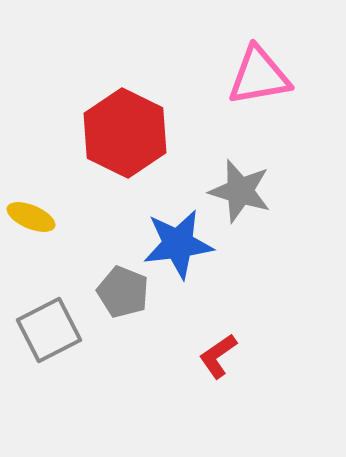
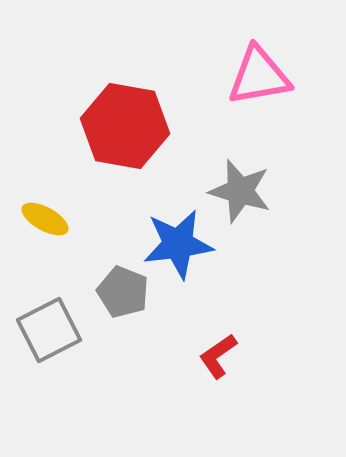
red hexagon: moved 7 px up; rotated 16 degrees counterclockwise
yellow ellipse: moved 14 px right, 2 px down; rotated 6 degrees clockwise
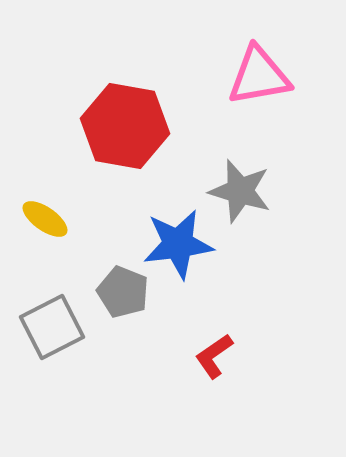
yellow ellipse: rotated 6 degrees clockwise
gray square: moved 3 px right, 3 px up
red L-shape: moved 4 px left
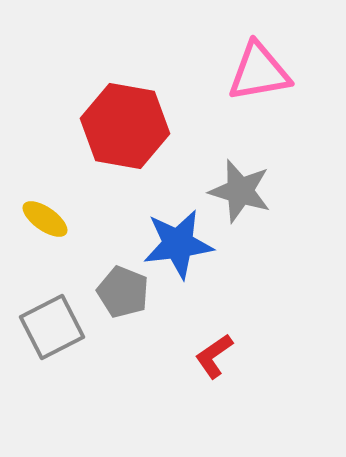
pink triangle: moved 4 px up
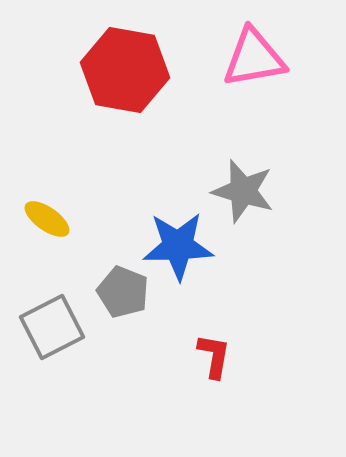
pink triangle: moved 5 px left, 14 px up
red hexagon: moved 56 px up
gray star: moved 3 px right
yellow ellipse: moved 2 px right
blue star: moved 2 px down; rotated 6 degrees clockwise
red L-shape: rotated 135 degrees clockwise
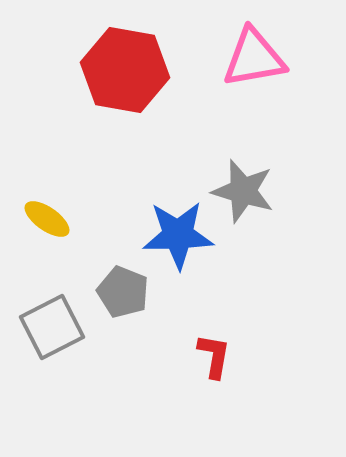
blue star: moved 11 px up
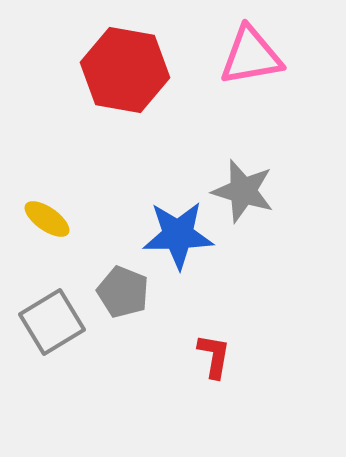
pink triangle: moved 3 px left, 2 px up
gray square: moved 5 px up; rotated 4 degrees counterclockwise
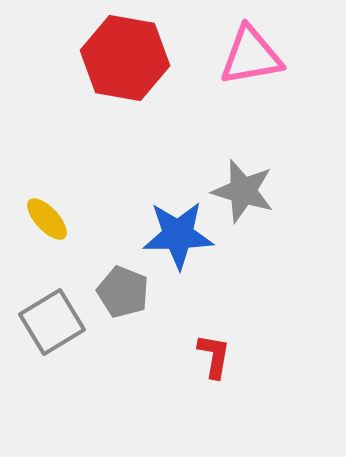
red hexagon: moved 12 px up
yellow ellipse: rotated 12 degrees clockwise
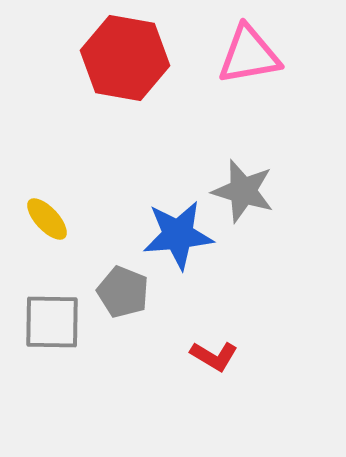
pink triangle: moved 2 px left, 1 px up
blue star: rotated 4 degrees counterclockwise
gray square: rotated 32 degrees clockwise
red L-shape: rotated 111 degrees clockwise
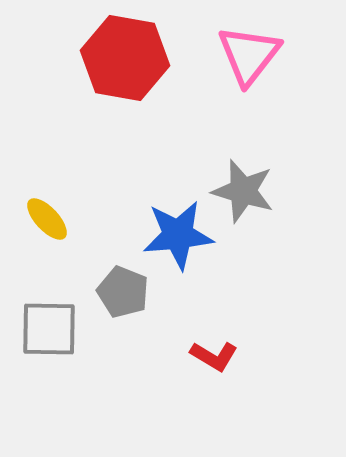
pink triangle: rotated 42 degrees counterclockwise
gray square: moved 3 px left, 7 px down
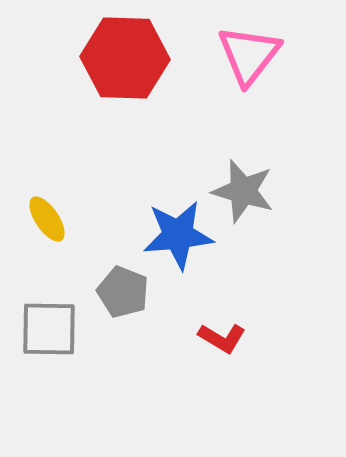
red hexagon: rotated 8 degrees counterclockwise
yellow ellipse: rotated 9 degrees clockwise
red L-shape: moved 8 px right, 18 px up
